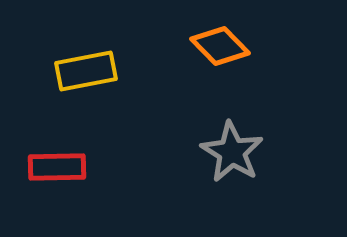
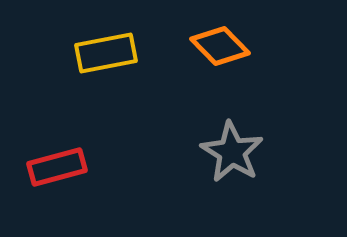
yellow rectangle: moved 20 px right, 18 px up
red rectangle: rotated 14 degrees counterclockwise
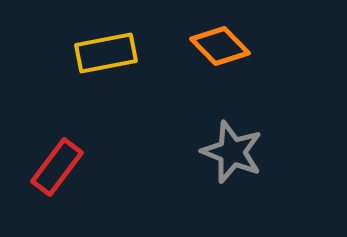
gray star: rotated 10 degrees counterclockwise
red rectangle: rotated 38 degrees counterclockwise
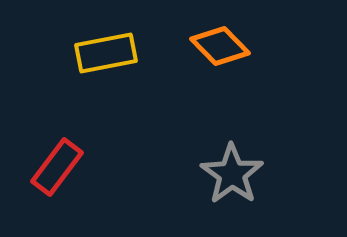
gray star: moved 22 px down; rotated 14 degrees clockwise
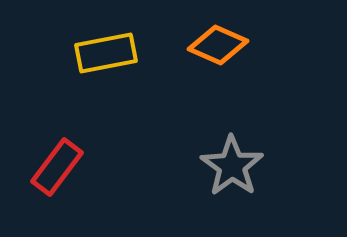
orange diamond: moved 2 px left, 1 px up; rotated 22 degrees counterclockwise
gray star: moved 8 px up
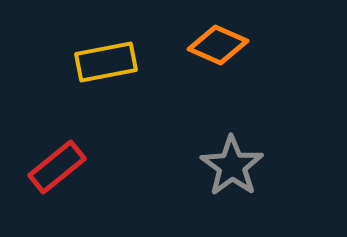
yellow rectangle: moved 9 px down
red rectangle: rotated 14 degrees clockwise
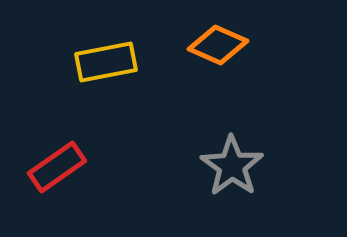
red rectangle: rotated 4 degrees clockwise
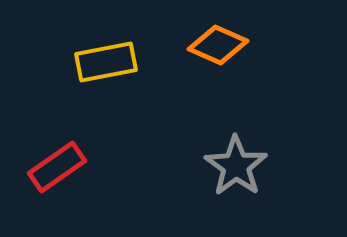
gray star: moved 4 px right
